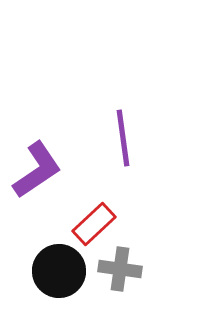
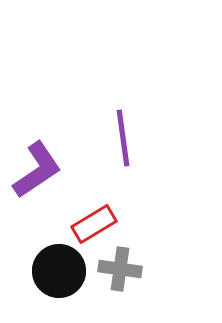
red rectangle: rotated 12 degrees clockwise
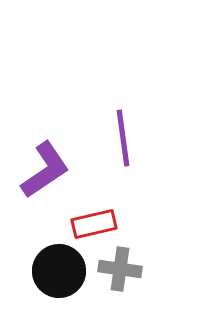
purple L-shape: moved 8 px right
red rectangle: rotated 18 degrees clockwise
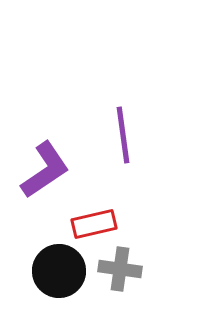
purple line: moved 3 px up
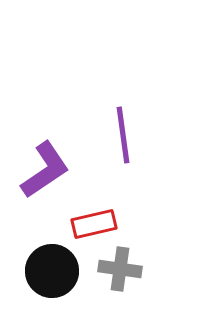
black circle: moved 7 px left
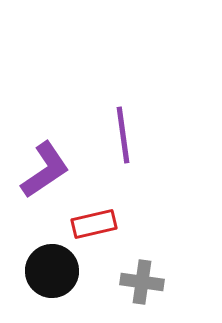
gray cross: moved 22 px right, 13 px down
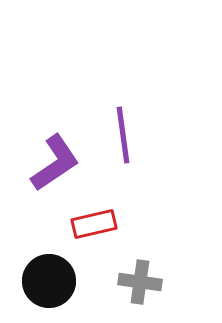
purple L-shape: moved 10 px right, 7 px up
black circle: moved 3 px left, 10 px down
gray cross: moved 2 px left
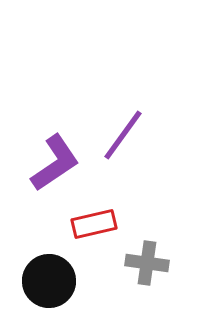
purple line: rotated 44 degrees clockwise
gray cross: moved 7 px right, 19 px up
